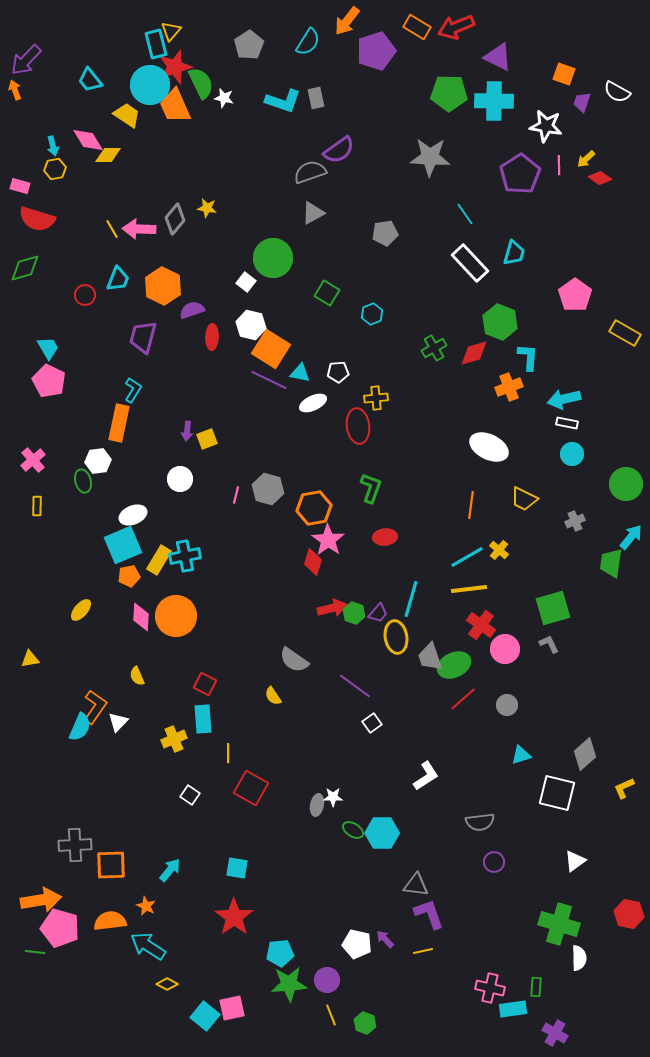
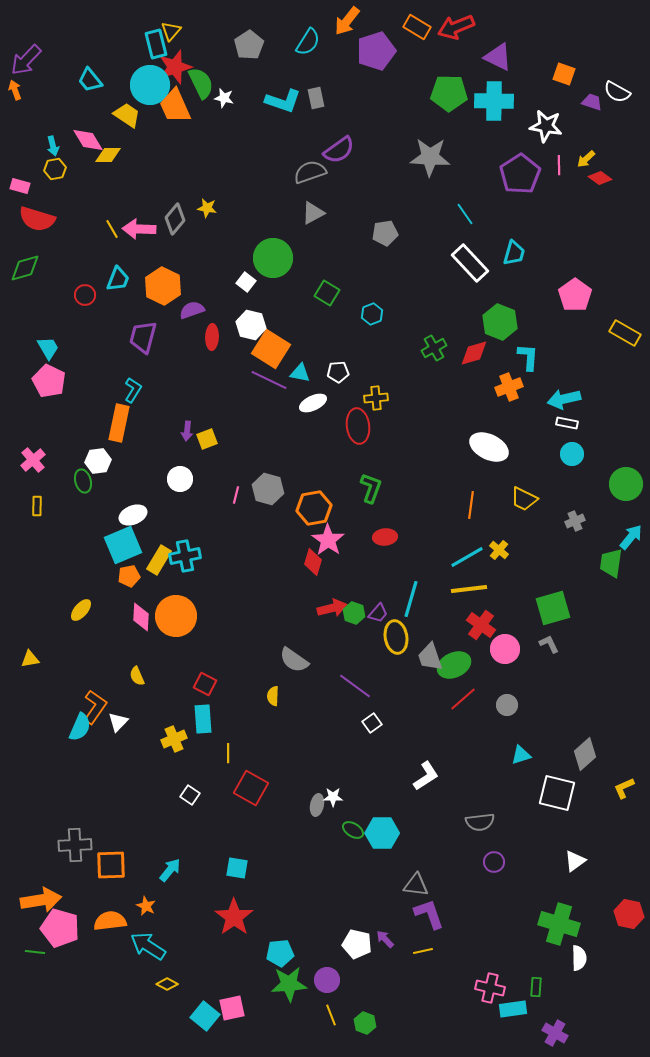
purple trapezoid at (582, 102): moved 10 px right; rotated 90 degrees clockwise
yellow semicircle at (273, 696): rotated 36 degrees clockwise
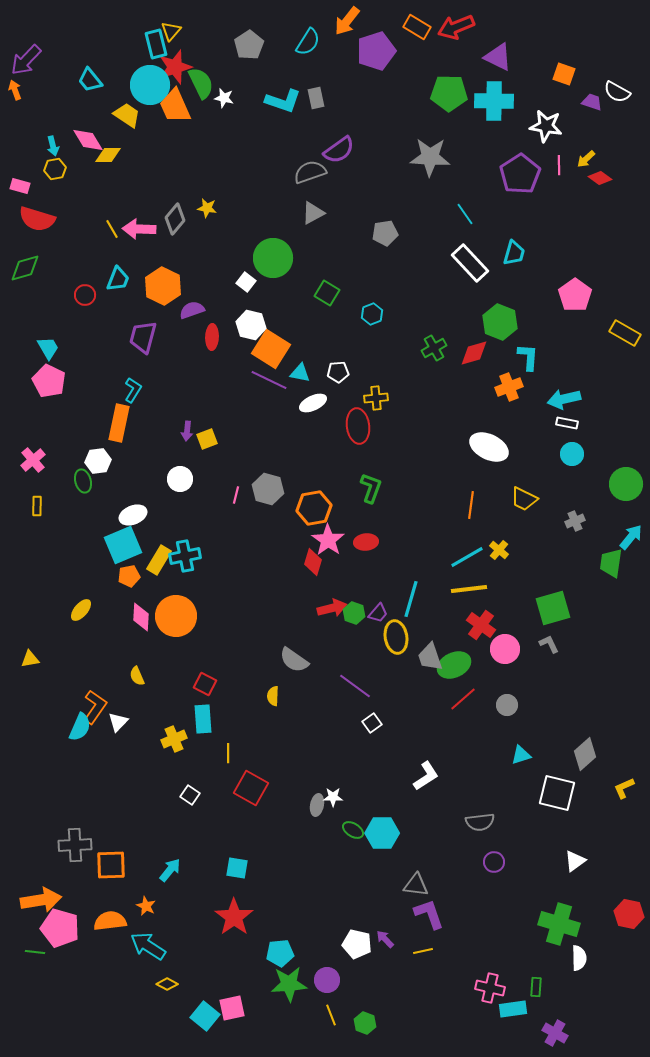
red ellipse at (385, 537): moved 19 px left, 5 px down
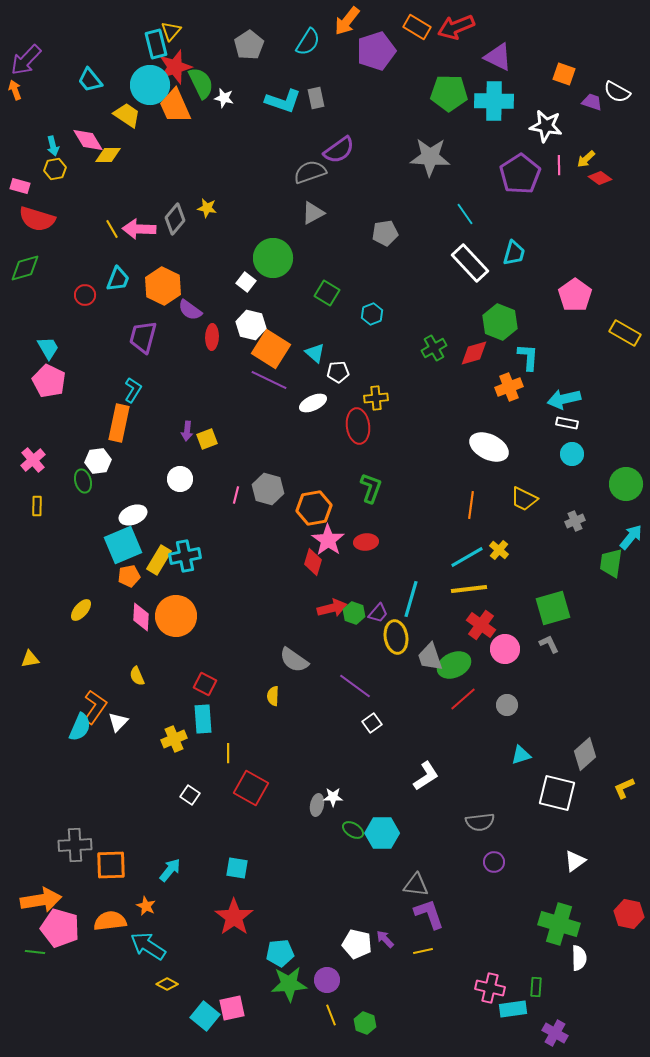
purple semicircle at (192, 310): moved 2 px left; rotated 125 degrees counterclockwise
cyan triangle at (300, 373): moved 15 px right, 20 px up; rotated 30 degrees clockwise
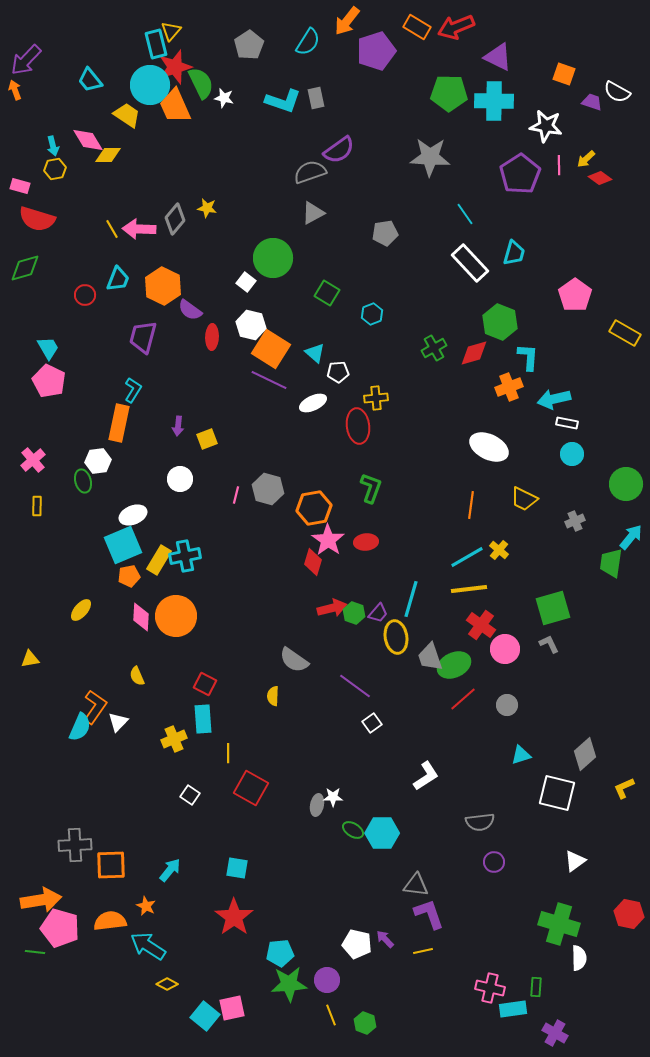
cyan arrow at (564, 399): moved 10 px left
purple arrow at (187, 431): moved 9 px left, 5 px up
